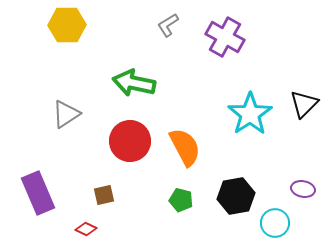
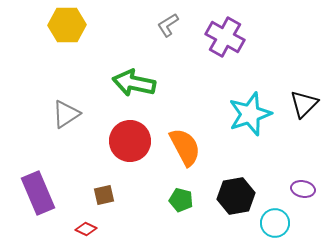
cyan star: rotated 15 degrees clockwise
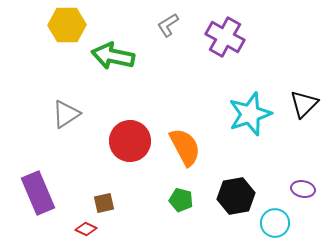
green arrow: moved 21 px left, 27 px up
brown square: moved 8 px down
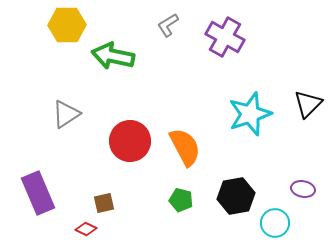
black triangle: moved 4 px right
